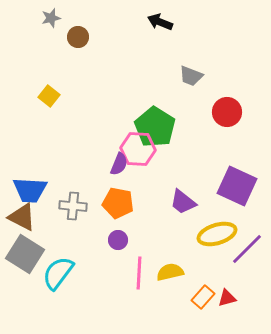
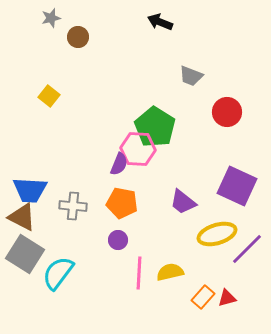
orange pentagon: moved 4 px right
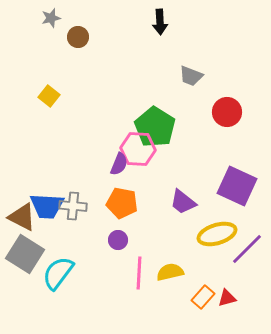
black arrow: rotated 115 degrees counterclockwise
blue trapezoid: moved 17 px right, 16 px down
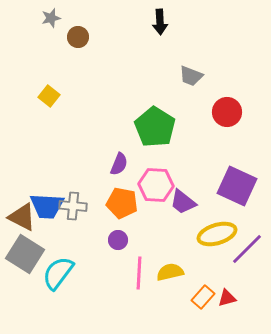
pink hexagon: moved 18 px right, 36 px down
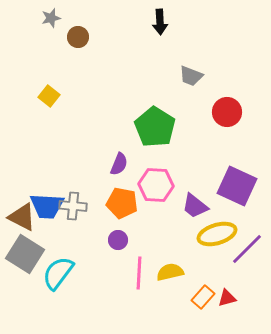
purple trapezoid: moved 12 px right, 4 px down
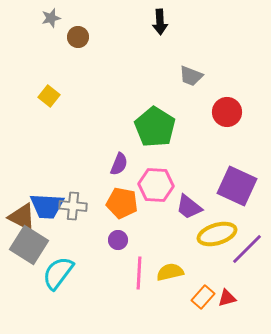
purple trapezoid: moved 6 px left, 1 px down
gray square: moved 4 px right, 9 px up
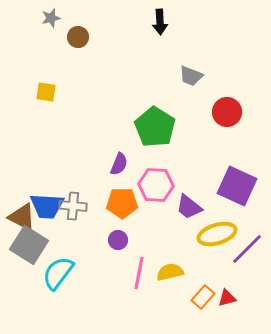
yellow square: moved 3 px left, 4 px up; rotated 30 degrees counterclockwise
orange pentagon: rotated 12 degrees counterclockwise
pink line: rotated 8 degrees clockwise
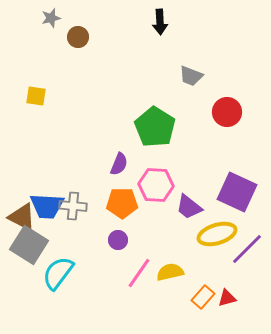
yellow square: moved 10 px left, 4 px down
purple square: moved 6 px down
pink line: rotated 24 degrees clockwise
